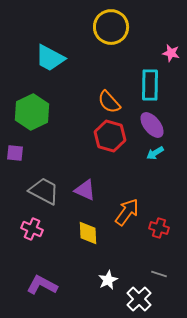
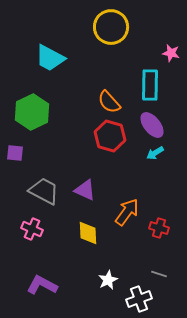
white cross: rotated 25 degrees clockwise
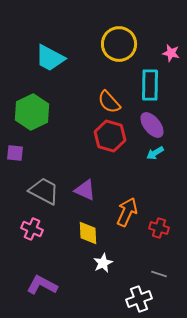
yellow circle: moved 8 px right, 17 px down
orange arrow: rotated 12 degrees counterclockwise
white star: moved 5 px left, 17 px up
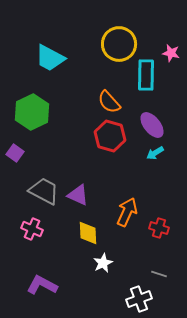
cyan rectangle: moved 4 px left, 10 px up
purple square: rotated 30 degrees clockwise
purple triangle: moved 7 px left, 5 px down
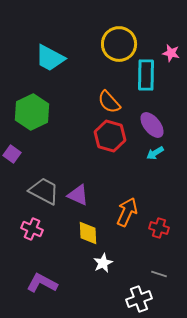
purple square: moved 3 px left, 1 px down
purple L-shape: moved 2 px up
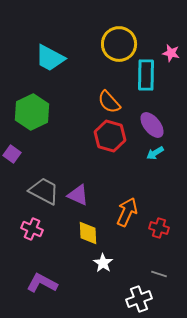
white star: rotated 12 degrees counterclockwise
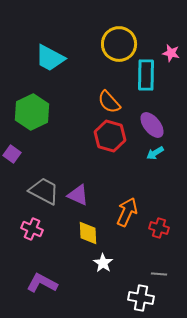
gray line: rotated 14 degrees counterclockwise
white cross: moved 2 px right, 1 px up; rotated 30 degrees clockwise
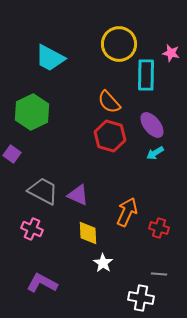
gray trapezoid: moved 1 px left
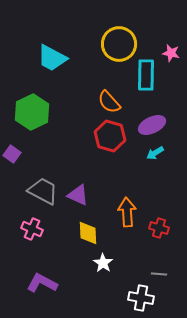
cyan trapezoid: moved 2 px right
purple ellipse: rotated 76 degrees counterclockwise
orange arrow: rotated 28 degrees counterclockwise
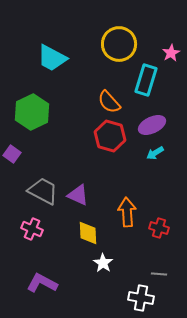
pink star: rotated 30 degrees clockwise
cyan rectangle: moved 5 px down; rotated 16 degrees clockwise
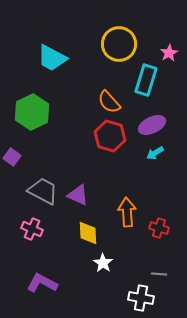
pink star: moved 2 px left
purple square: moved 3 px down
